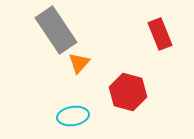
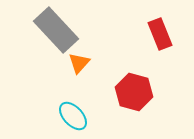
gray rectangle: rotated 9 degrees counterclockwise
red hexagon: moved 6 px right
cyan ellipse: rotated 56 degrees clockwise
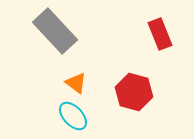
gray rectangle: moved 1 px left, 1 px down
orange triangle: moved 3 px left, 20 px down; rotated 35 degrees counterclockwise
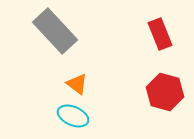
orange triangle: moved 1 px right, 1 px down
red hexagon: moved 31 px right
cyan ellipse: rotated 24 degrees counterclockwise
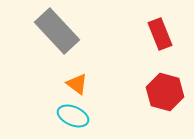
gray rectangle: moved 2 px right
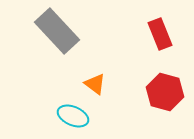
orange triangle: moved 18 px right
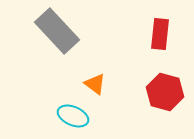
red rectangle: rotated 28 degrees clockwise
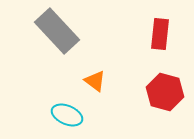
orange triangle: moved 3 px up
cyan ellipse: moved 6 px left, 1 px up
